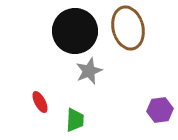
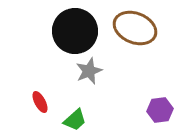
brown ellipse: moved 7 px right; rotated 54 degrees counterclockwise
green trapezoid: rotated 45 degrees clockwise
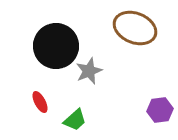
black circle: moved 19 px left, 15 px down
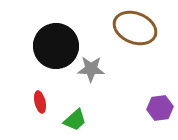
gray star: moved 2 px right, 2 px up; rotated 24 degrees clockwise
red ellipse: rotated 15 degrees clockwise
purple hexagon: moved 2 px up
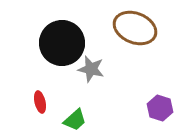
black circle: moved 6 px right, 3 px up
gray star: rotated 12 degrees clockwise
purple hexagon: rotated 25 degrees clockwise
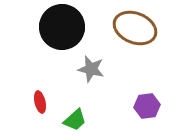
black circle: moved 16 px up
purple hexagon: moved 13 px left, 2 px up; rotated 25 degrees counterclockwise
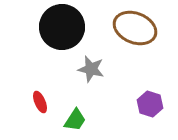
red ellipse: rotated 10 degrees counterclockwise
purple hexagon: moved 3 px right, 2 px up; rotated 25 degrees clockwise
green trapezoid: rotated 15 degrees counterclockwise
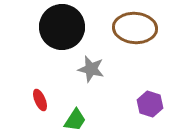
brown ellipse: rotated 18 degrees counterclockwise
red ellipse: moved 2 px up
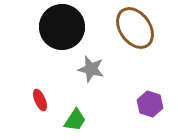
brown ellipse: rotated 51 degrees clockwise
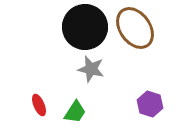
black circle: moved 23 px right
red ellipse: moved 1 px left, 5 px down
green trapezoid: moved 8 px up
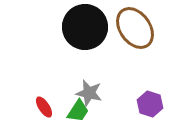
gray star: moved 2 px left, 24 px down
red ellipse: moved 5 px right, 2 px down; rotated 10 degrees counterclockwise
green trapezoid: moved 3 px right, 1 px up
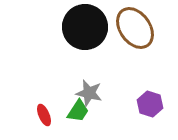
red ellipse: moved 8 px down; rotated 10 degrees clockwise
